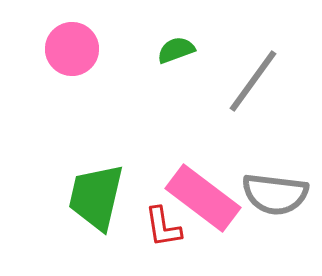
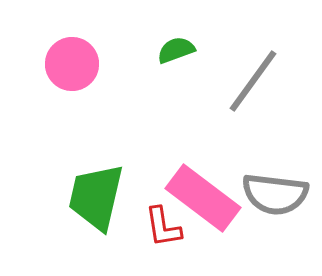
pink circle: moved 15 px down
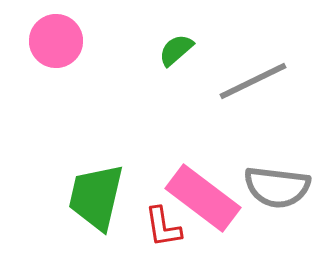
green semicircle: rotated 21 degrees counterclockwise
pink circle: moved 16 px left, 23 px up
gray line: rotated 28 degrees clockwise
gray semicircle: moved 2 px right, 7 px up
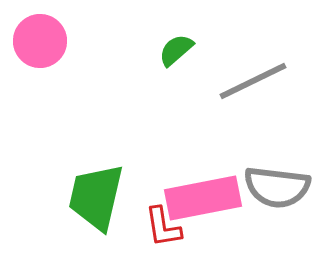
pink circle: moved 16 px left
pink rectangle: rotated 48 degrees counterclockwise
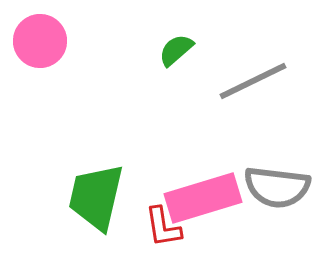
pink rectangle: rotated 6 degrees counterclockwise
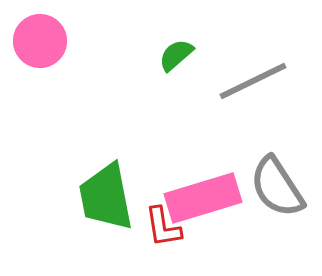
green semicircle: moved 5 px down
gray semicircle: rotated 50 degrees clockwise
green trapezoid: moved 10 px right; rotated 24 degrees counterclockwise
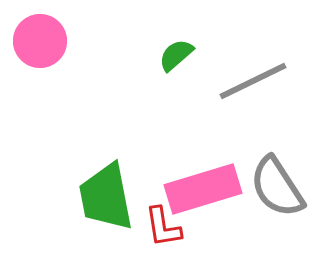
pink rectangle: moved 9 px up
